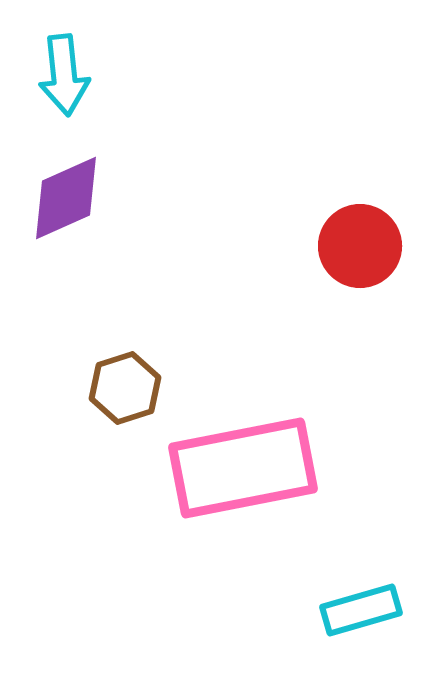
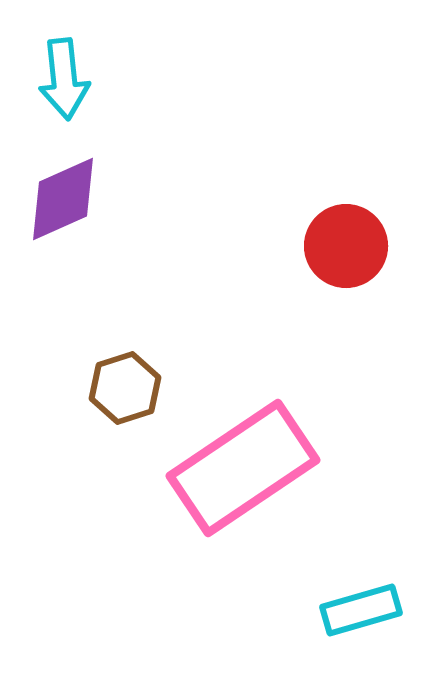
cyan arrow: moved 4 px down
purple diamond: moved 3 px left, 1 px down
red circle: moved 14 px left
pink rectangle: rotated 23 degrees counterclockwise
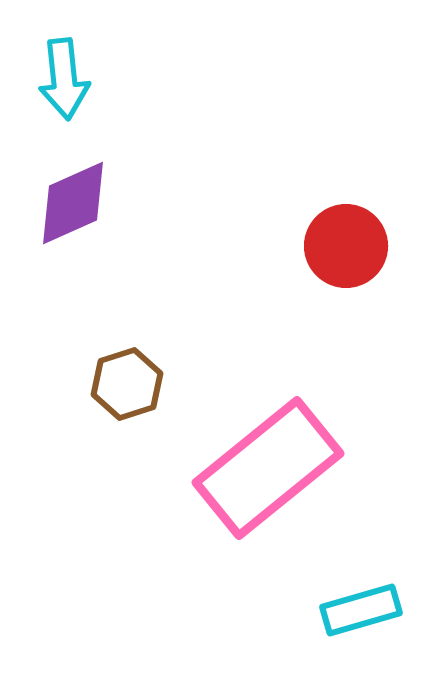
purple diamond: moved 10 px right, 4 px down
brown hexagon: moved 2 px right, 4 px up
pink rectangle: moved 25 px right; rotated 5 degrees counterclockwise
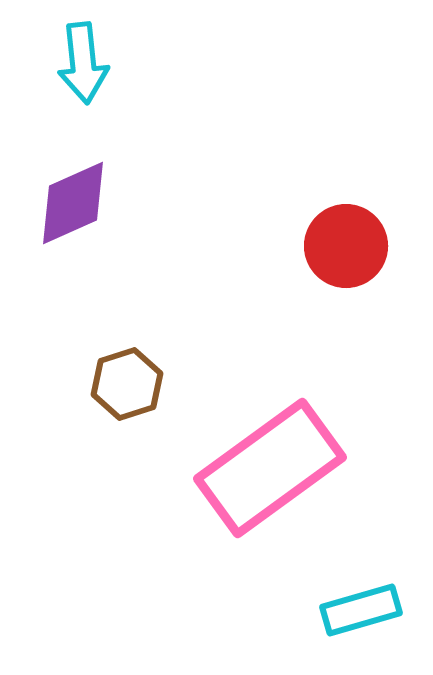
cyan arrow: moved 19 px right, 16 px up
pink rectangle: moved 2 px right; rotated 3 degrees clockwise
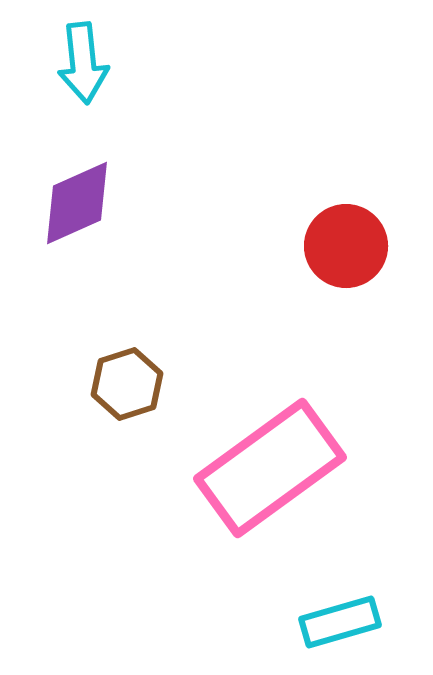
purple diamond: moved 4 px right
cyan rectangle: moved 21 px left, 12 px down
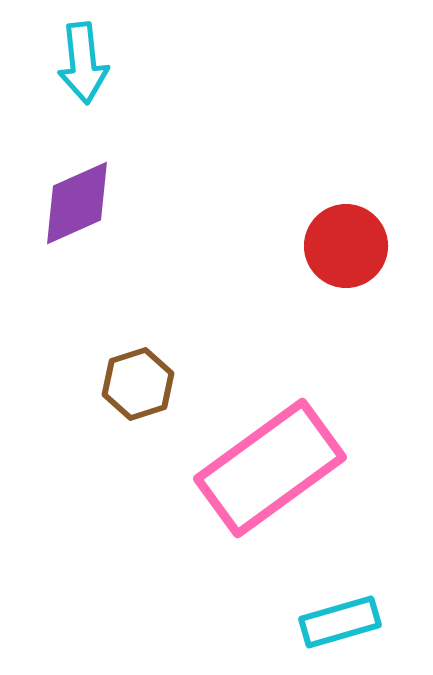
brown hexagon: moved 11 px right
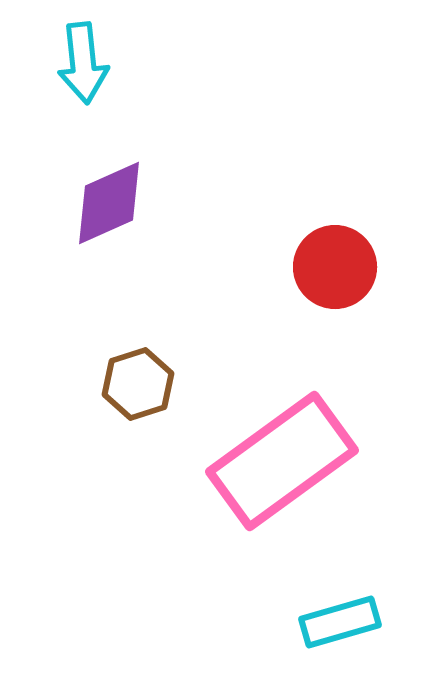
purple diamond: moved 32 px right
red circle: moved 11 px left, 21 px down
pink rectangle: moved 12 px right, 7 px up
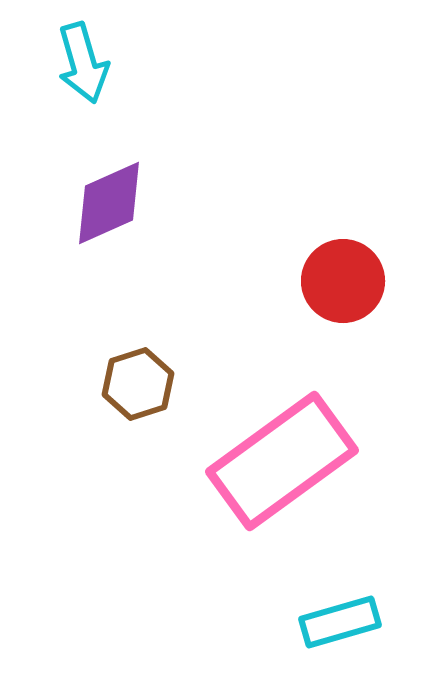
cyan arrow: rotated 10 degrees counterclockwise
red circle: moved 8 px right, 14 px down
